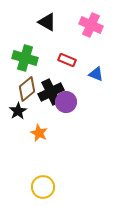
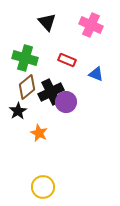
black triangle: rotated 18 degrees clockwise
brown diamond: moved 2 px up
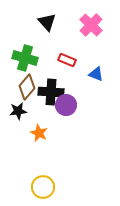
pink cross: rotated 20 degrees clockwise
brown diamond: rotated 10 degrees counterclockwise
black cross: rotated 30 degrees clockwise
purple circle: moved 3 px down
black star: rotated 24 degrees clockwise
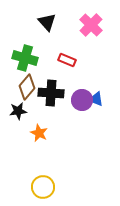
blue triangle: moved 25 px down
black cross: moved 1 px down
purple circle: moved 16 px right, 5 px up
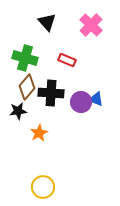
purple circle: moved 1 px left, 2 px down
orange star: rotated 18 degrees clockwise
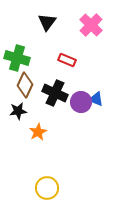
black triangle: rotated 18 degrees clockwise
green cross: moved 8 px left
brown diamond: moved 2 px left, 2 px up; rotated 15 degrees counterclockwise
black cross: moved 4 px right; rotated 20 degrees clockwise
orange star: moved 1 px left, 1 px up
yellow circle: moved 4 px right, 1 px down
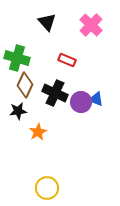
black triangle: rotated 18 degrees counterclockwise
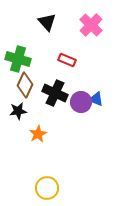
green cross: moved 1 px right, 1 px down
orange star: moved 2 px down
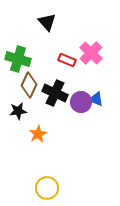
pink cross: moved 28 px down
brown diamond: moved 4 px right
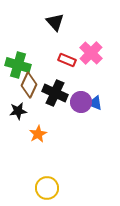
black triangle: moved 8 px right
green cross: moved 6 px down
blue triangle: moved 1 px left, 4 px down
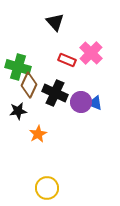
green cross: moved 2 px down
